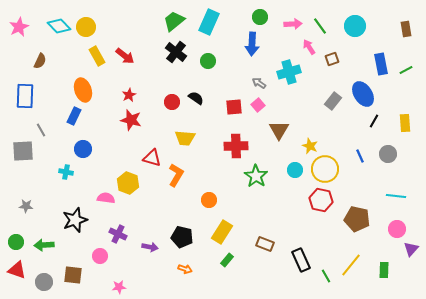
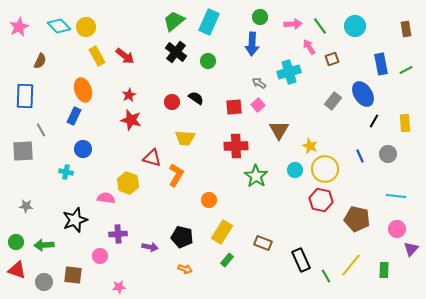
purple cross at (118, 234): rotated 30 degrees counterclockwise
brown rectangle at (265, 244): moved 2 px left, 1 px up
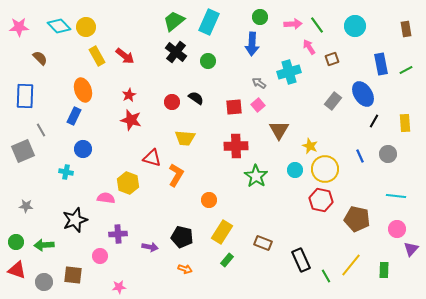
green line at (320, 26): moved 3 px left, 1 px up
pink star at (19, 27): rotated 24 degrees clockwise
brown semicircle at (40, 61): moved 3 px up; rotated 70 degrees counterclockwise
gray square at (23, 151): rotated 20 degrees counterclockwise
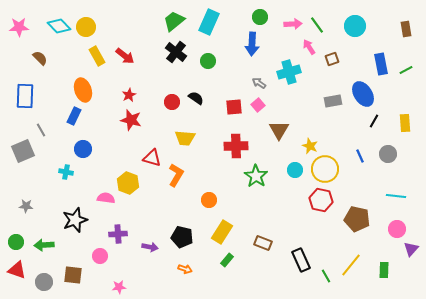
gray rectangle at (333, 101): rotated 42 degrees clockwise
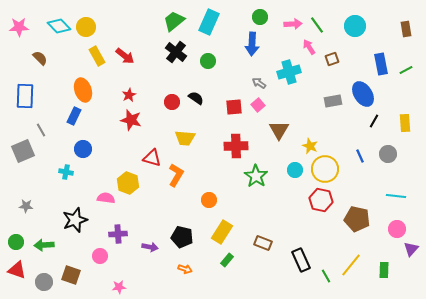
brown square at (73, 275): moved 2 px left; rotated 12 degrees clockwise
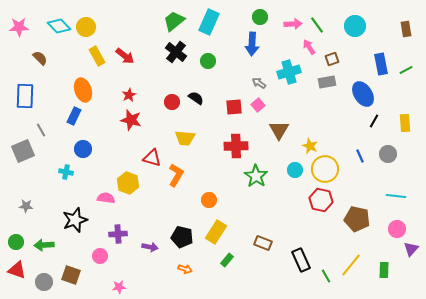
gray rectangle at (333, 101): moved 6 px left, 19 px up
yellow rectangle at (222, 232): moved 6 px left
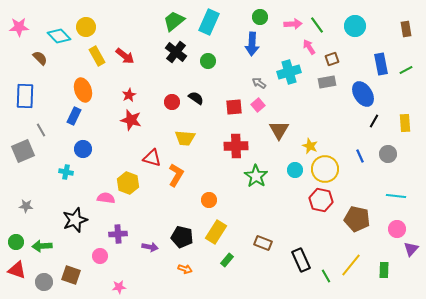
cyan diamond at (59, 26): moved 10 px down
green arrow at (44, 245): moved 2 px left, 1 px down
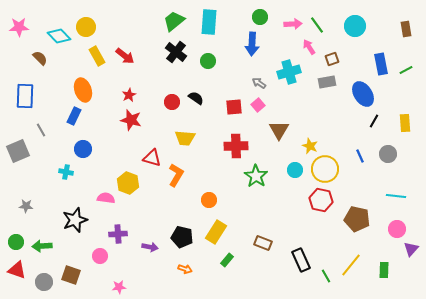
cyan rectangle at (209, 22): rotated 20 degrees counterclockwise
gray square at (23, 151): moved 5 px left
